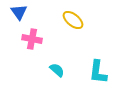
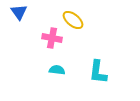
pink cross: moved 20 px right, 1 px up
cyan semicircle: rotated 35 degrees counterclockwise
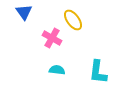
blue triangle: moved 5 px right
yellow ellipse: rotated 15 degrees clockwise
pink cross: rotated 18 degrees clockwise
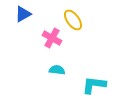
blue triangle: moved 1 px left, 2 px down; rotated 36 degrees clockwise
cyan L-shape: moved 4 px left, 13 px down; rotated 90 degrees clockwise
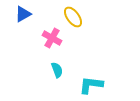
yellow ellipse: moved 3 px up
cyan semicircle: rotated 63 degrees clockwise
cyan L-shape: moved 3 px left
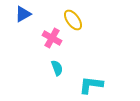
yellow ellipse: moved 3 px down
cyan semicircle: moved 2 px up
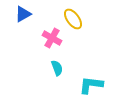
yellow ellipse: moved 1 px up
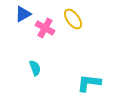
pink cross: moved 7 px left, 10 px up
cyan semicircle: moved 22 px left
cyan L-shape: moved 2 px left, 2 px up
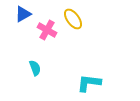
pink cross: moved 2 px right, 2 px down
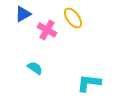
yellow ellipse: moved 1 px up
cyan semicircle: rotated 35 degrees counterclockwise
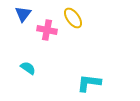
blue triangle: rotated 24 degrees counterclockwise
pink cross: rotated 18 degrees counterclockwise
cyan semicircle: moved 7 px left
